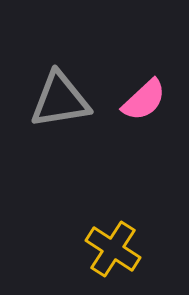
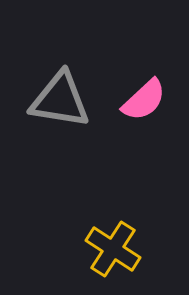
gray triangle: rotated 18 degrees clockwise
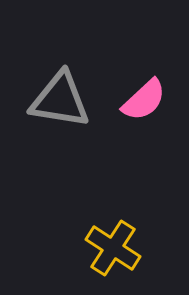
yellow cross: moved 1 px up
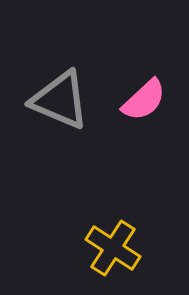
gray triangle: rotated 14 degrees clockwise
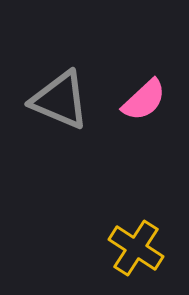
yellow cross: moved 23 px right
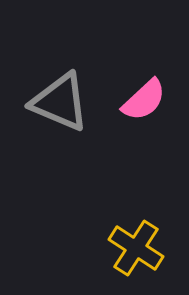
gray triangle: moved 2 px down
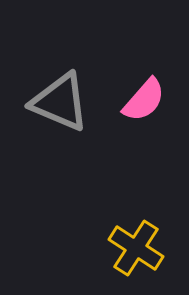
pink semicircle: rotated 6 degrees counterclockwise
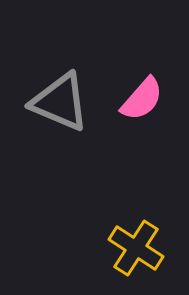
pink semicircle: moved 2 px left, 1 px up
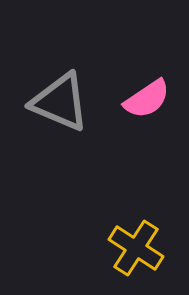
pink semicircle: moved 5 px right; rotated 15 degrees clockwise
